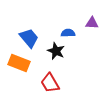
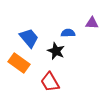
orange rectangle: rotated 15 degrees clockwise
red trapezoid: moved 1 px up
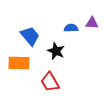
blue semicircle: moved 3 px right, 5 px up
blue trapezoid: moved 1 px right, 2 px up
orange rectangle: rotated 35 degrees counterclockwise
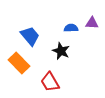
black star: moved 5 px right
orange rectangle: rotated 45 degrees clockwise
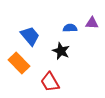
blue semicircle: moved 1 px left
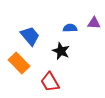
purple triangle: moved 2 px right
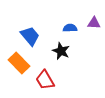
red trapezoid: moved 5 px left, 2 px up
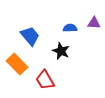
orange rectangle: moved 2 px left, 1 px down
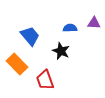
red trapezoid: rotated 10 degrees clockwise
